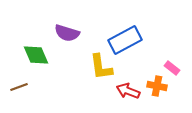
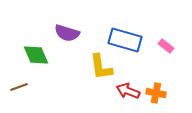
blue rectangle: rotated 44 degrees clockwise
pink rectangle: moved 6 px left, 22 px up
orange cross: moved 1 px left, 7 px down
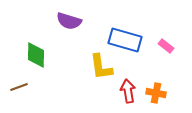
purple semicircle: moved 2 px right, 12 px up
green diamond: rotated 24 degrees clockwise
red arrow: rotated 60 degrees clockwise
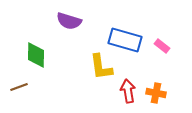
pink rectangle: moved 4 px left
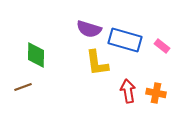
purple semicircle: moved 20 px right, 8 px down
yellow L-shape: moved 4 px left, 4 px up
brown line: moved 4 px right
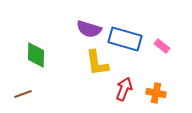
blue rectangle: moved 1 px up
brown line: moved 7 px down
red arrow: moved 4 px left, 2 px up; rotated 30 degrees clockwise
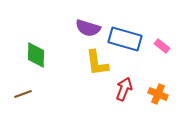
purple semicircle: moved 1 px left, 1 px up
orange cross: moved 2 px right, 1 px down; rotated 12 degrees clockwise
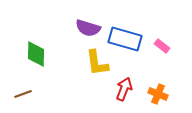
green diamond: moved 1 px up
